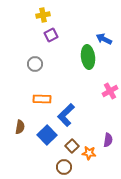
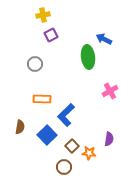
purple semicircle: moved 1 px right, 1 px up
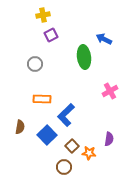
green ellipse: moved 4 px left
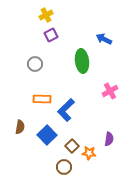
yellow cross: moved 3 px right; rotated 16 degrees counterclockwise
green ellipse: moved 2 px left, 4 px down
blue L-shape: moved 5 px up
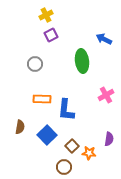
pink cross: moved 4 px left, 4 px down
blue L-shape: rotated 40 degrees counterclockwise
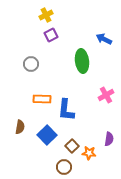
gray circle: moved 4 px left
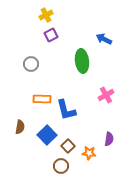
blue L-shape: rotated 20 degrees counterclockwise
brown square: moved 4 px left
brown circle: moved 3 px left, 1 px up
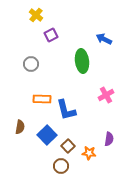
yellow cross: moved 10 px left; rotated 24 degrees counterclockwise
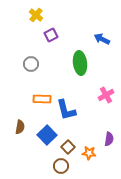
blue arrow: moved 2 px left
green ellipse: moved 2 px left, 2 px down
brown square: moved 1 px down
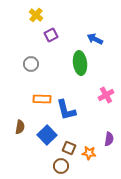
blue arrow: moved 7 px left
brown square: moved 1 px right, 1 px down; rotated 24 degrees counterclockwise
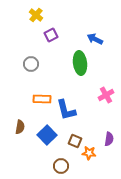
brown square: moved 6 px right, 7 px up
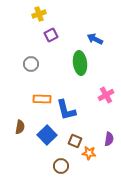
yellow cross: moved 3 px right, 1 px up; rotated 32 degrees clockwise
